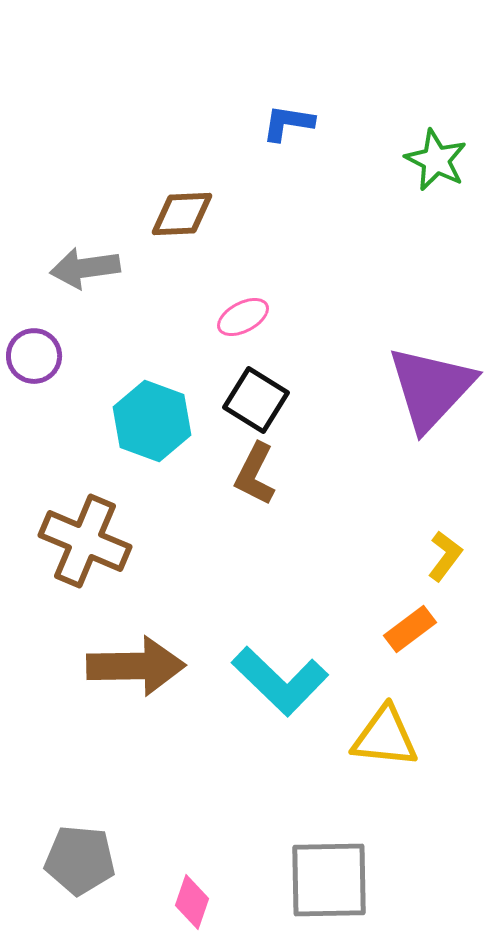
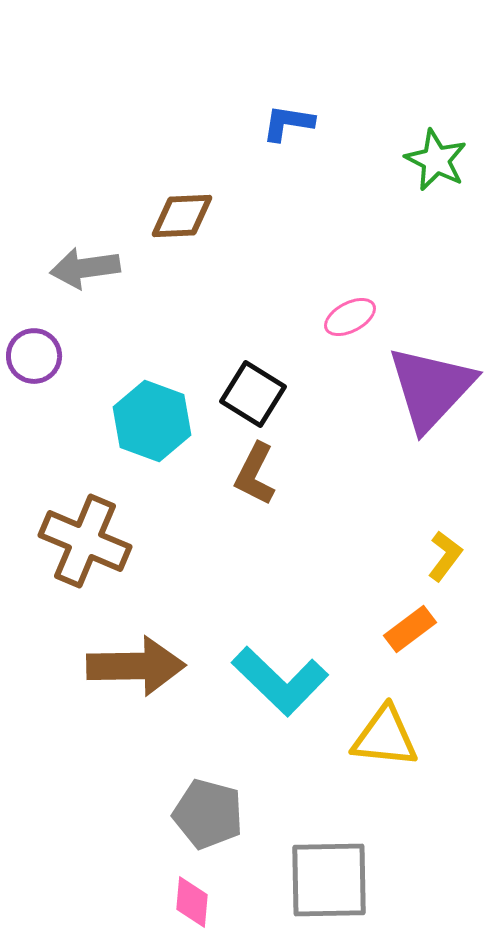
brown diamond: moved 2 px down
pink ellipse: moved 107 px right
black square: moved 3 px left, 6 px up
gray pentagon: moved 128 px right, 46 px up; rotated 10 degrees clockwise
pink diamond: rotated 14 degrees counterclockwise
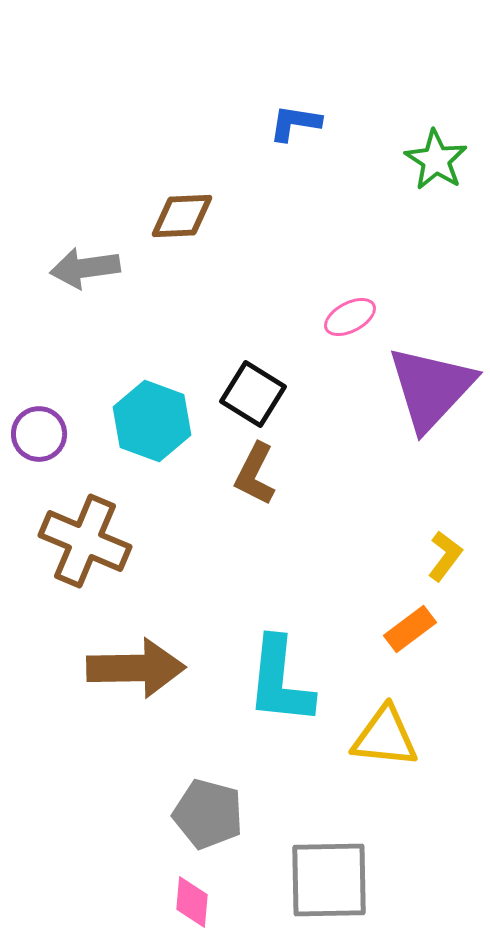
blue L-shape: moved 7 px right
green star: rotated 6 degrees clockwise
purple circle: moved 5 px right, 78 px down
brown arrow: moved 2 px down
cyan L-shape: rotated 52 degrees clockwise
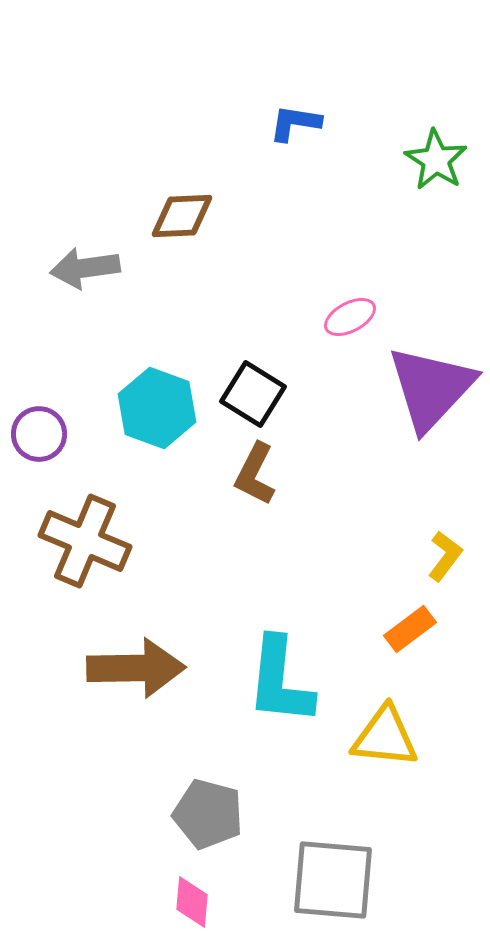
cyan hexagon: moved 5 px right, 13 px up
gray square: moved 4 px right; rotated 6 degrees clockwise
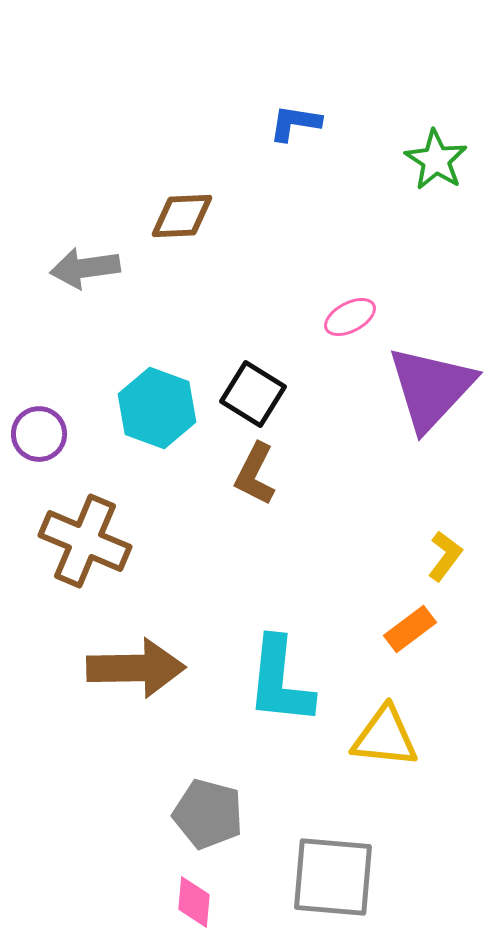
gray square: moved 3 px up
pink diamond: moved 2 px right
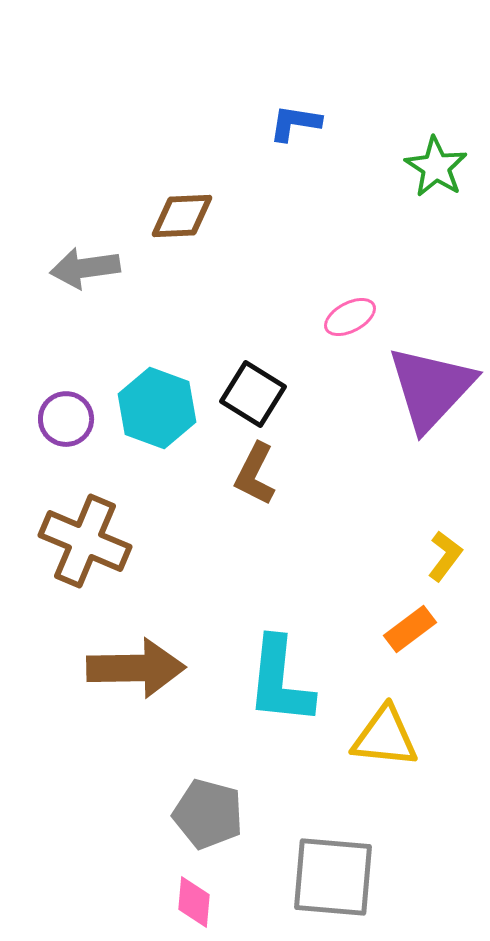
green star: moved 7 px down
purple circle: moved 27 px right, 15 px up
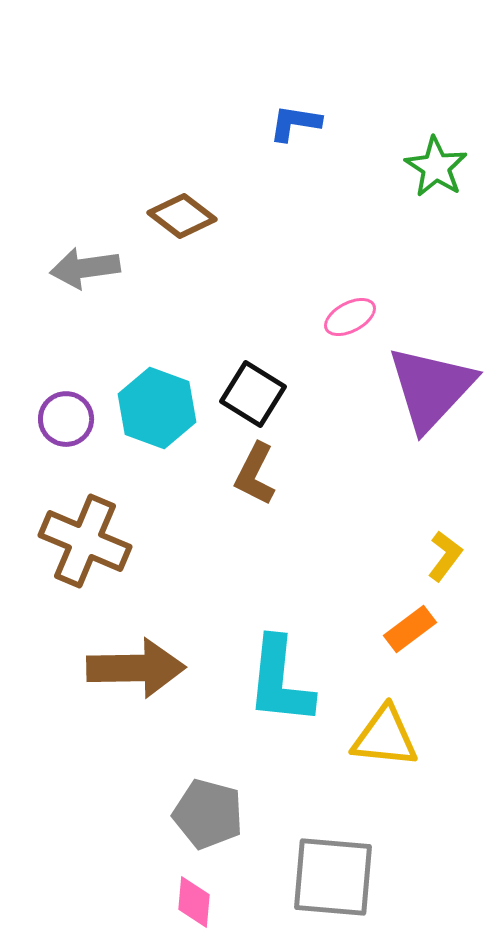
brown diamond: rotated 40 degrees clockwise
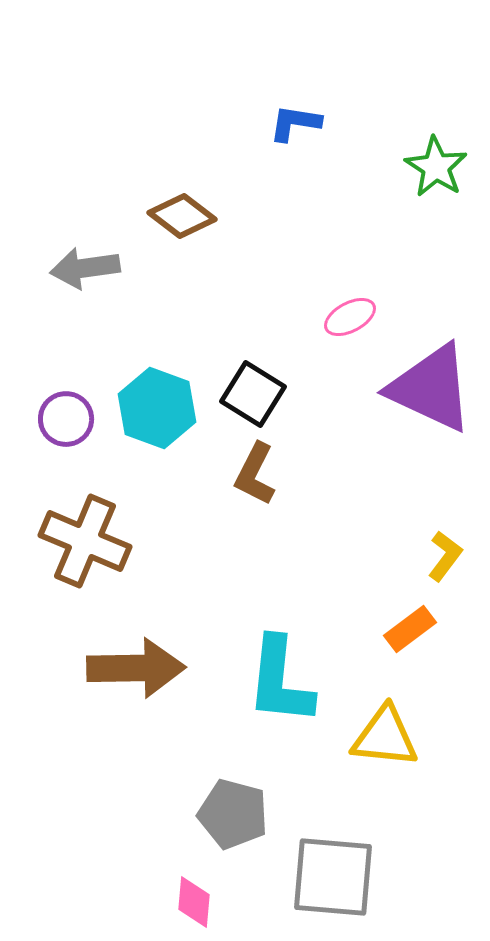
purple triangle: rotated 48 degrees counterclockwise
gray pentagon: moved 25 px right
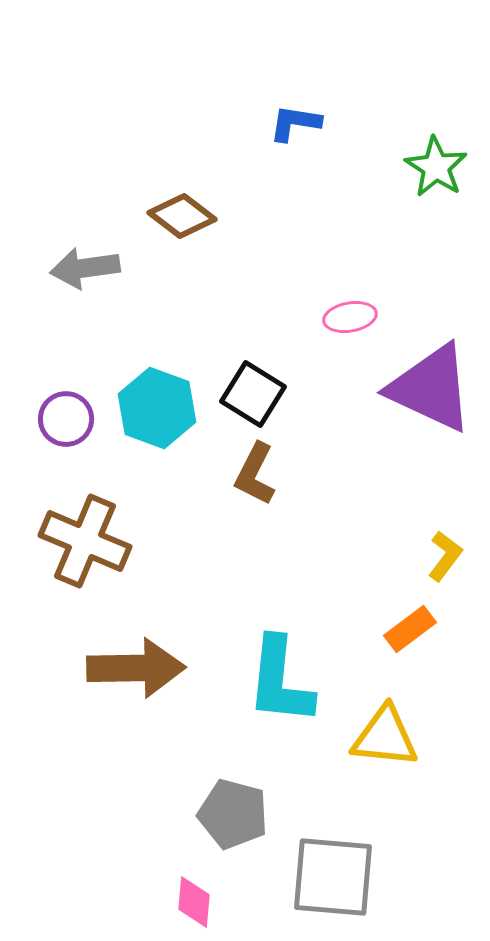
pink ellipse: rotated 18 degrees clockwise
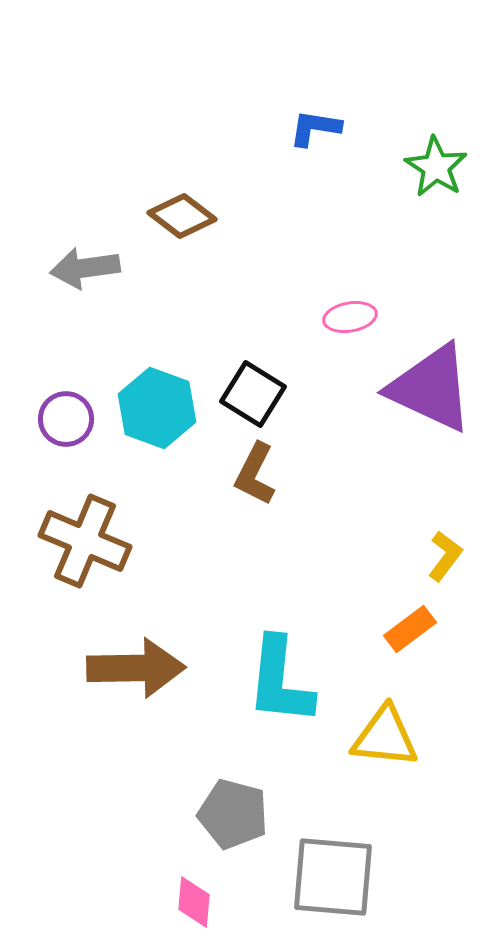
blue L-shape: moved 20 px right, 5 px down
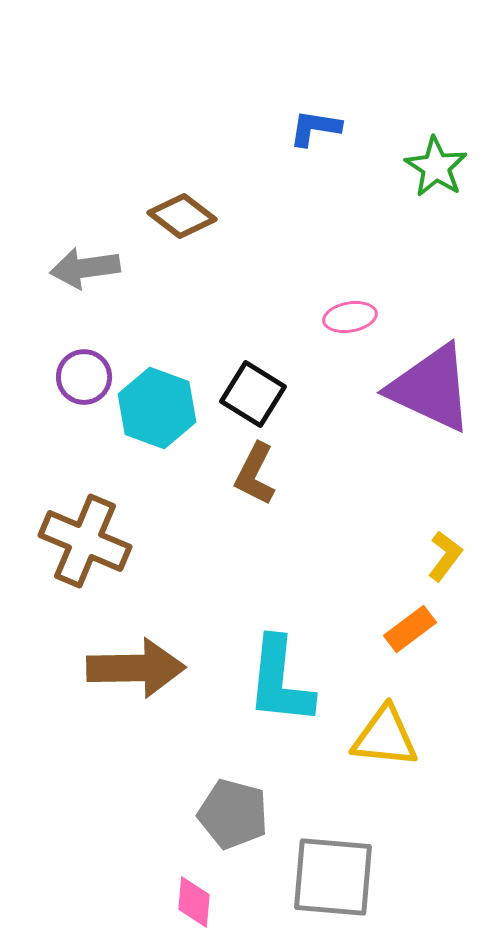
purple circle: moved 18 px right, 42 px up
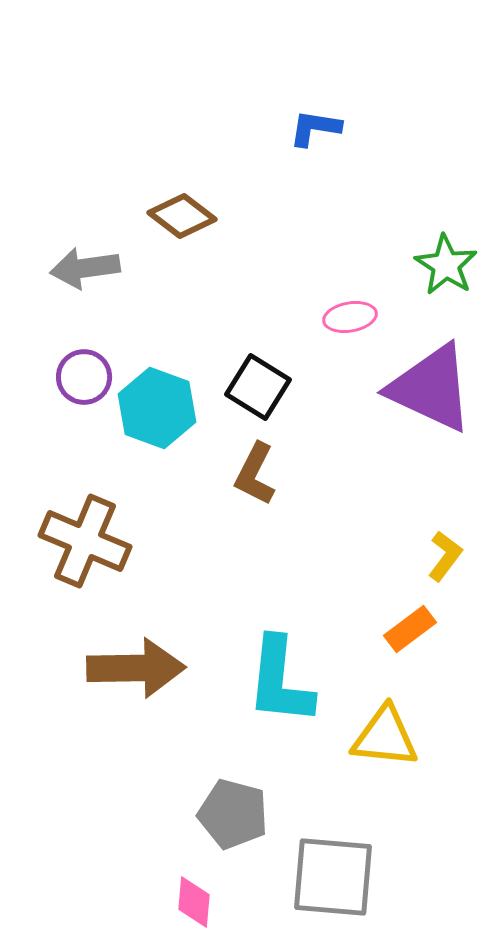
green star: moved 10 px right, 98 px down
black square: moved 5 px right, 7 px up
